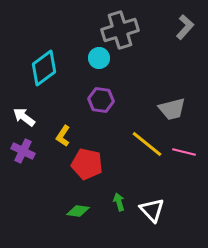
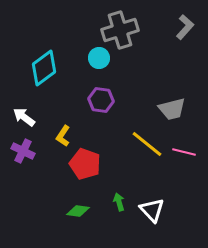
red pentagon: moved 2 px left; rotated 8 degrees clockwise
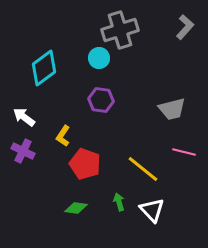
yellow line: moved 4 px left, 25 px down
green diamond: moved 2 px left, 3 px up
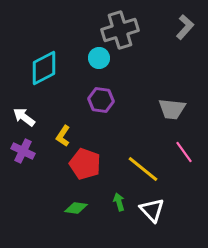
cyan diamond: rotated 9 degrees clockwise
gray trapezoid: rotated 20 degrees clockwise
pink line: rotated 40 degrees clockwise
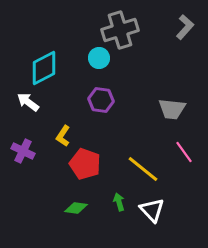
white arrow: moved 4 px right, 15 px up
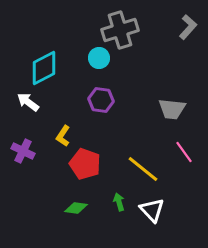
gray L-shape: moved 3 px right
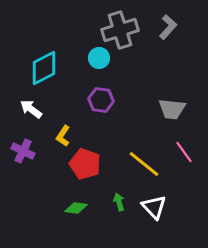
gray L-shape: moved 20 px left
white arrow: moved 3 px right, 7 px down
yellow line: moved 1 px right, 5 px up
white triangle: moved 2 px right, 3 px up
